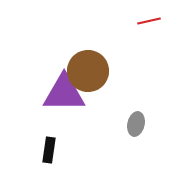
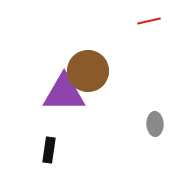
gray ellipse: moved 19 px right; rotated 15 degrees counterclockwise
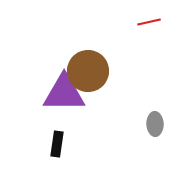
red line: moved 1 px down
black rectangle: moved 8 px right, 6 px up
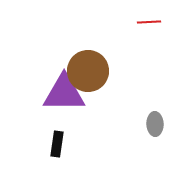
red line: rotated 10 degrees clockwise
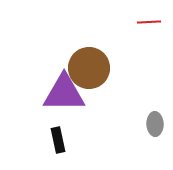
brown circle: moved 1 px right, 3 px up
black rectangle: moved 1 px right, 4 px up; rotated 20 degrees counterclockwise
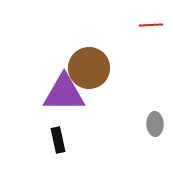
red line: moved 2 px right, 3 px down
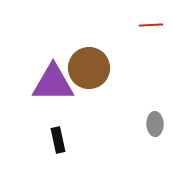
purple triangle: moved 11 px left, 10 px up
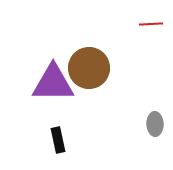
red line: moved 1 px up
